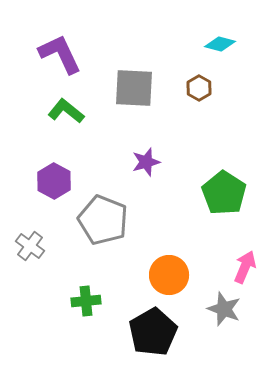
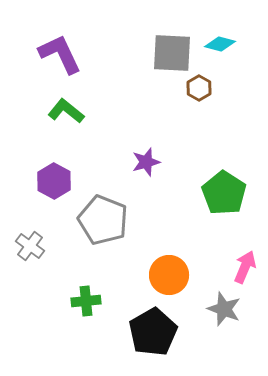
gray square: moved 38 px right, 35 px up
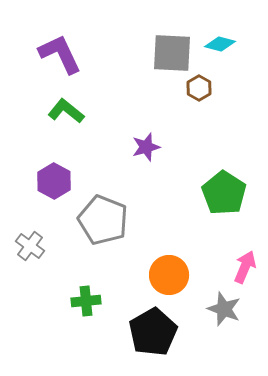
purple star: moved 15 px up
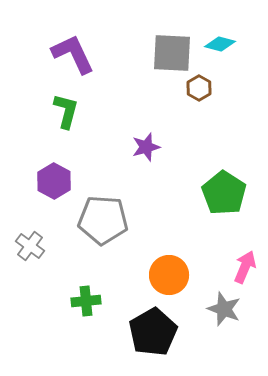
purple L-shape: moved 13 px right
green L-shape: rotated 66 degrees clockwise
gray pentagon: rotated 18 degrees counterclockwise
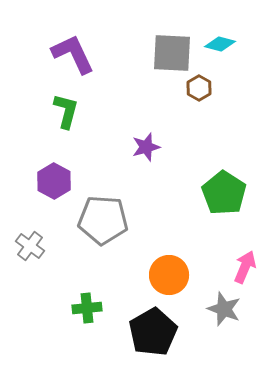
green cross: moved 1 px right, 7 px down
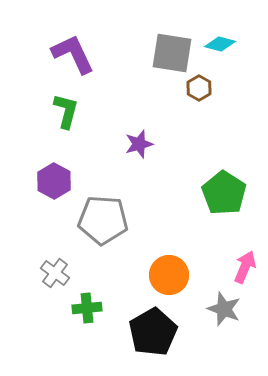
gray square: rotated 6 degrees clockwise
purple star: moved 7 px left, 3 px up
gray cross: moved 25 px right, 27 px down
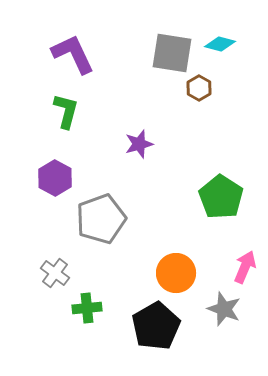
purple hexagon: moved 1 px right, 3 px up
green pentagon: moved 3 px left, 4 px down
gray pentagon: moved 2 px left, 1 px up; rotated 24 degrees counterclockwise
orange circle: moved 7 px right, 2 px up
black pentagon: moved 3 px right, 6 px up
